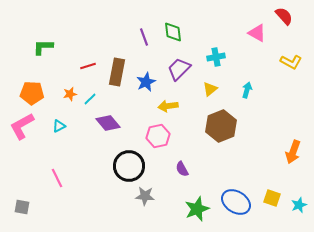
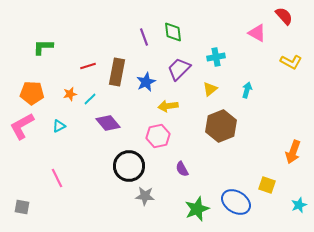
yellow square: moved 5 px left, 13 px up
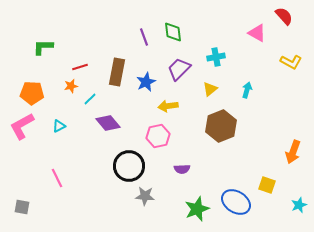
red line: moved 8 px left, 1 px down
orange star: moved 1 px right, 8 px up
purple semicircle: rotated 63 degrees counterclockwise
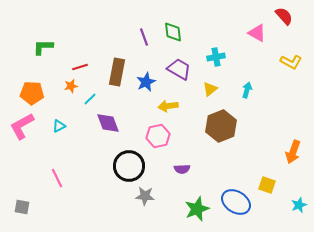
purple trapezoid: rotated 75 degrees clockwise
purple diamond: rotated 20 degrees clockwise
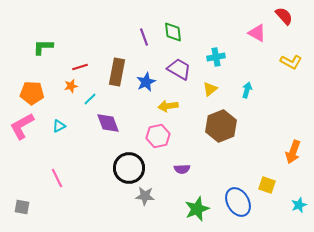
black circle: moved 2 px down
blue ellipse: moved 2 px right; rotated 28 degrees clockwise
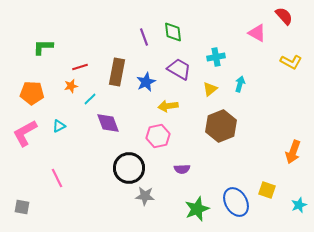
cyan arrow: moved 7 px left, 6 px up
pink L-shape: moved 3 px right, 7 px down
yellow square: moved 5 px down
blue ellipse: moved 2 px left
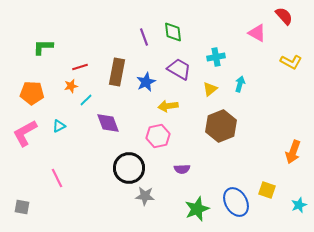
cyan line: moved 4 px left, 1 px down
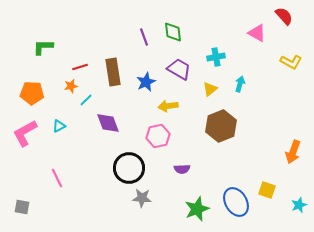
brown rectangle: moved 4 px left; rotated 20 degrees counterclockwise
gray star: moved 3 px left, 2 px down
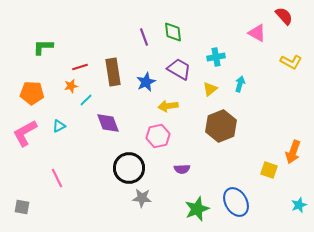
yellow square: moved 2 px right, 20 px up
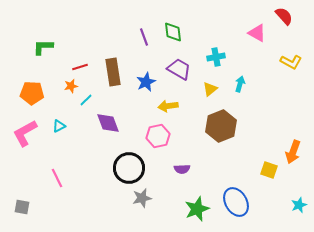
gray star: rotated 18 degrees counterclockwise
